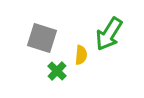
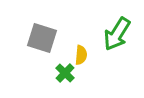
green arrow: moved 8 px right
green cross: moved 8 px right, 2 px down
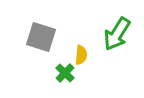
gray square: moved 1 px left, 1 px up
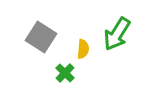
gray square: rotated 16 degrees clockwise
yellow semicircle: moved 2 px right, 6 px up
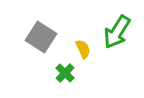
green arrow: moved 2 px up
yellow semicircle: rotated 30 degrees counterclockwise
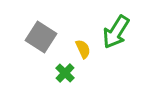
green arrow: moved 1 px left
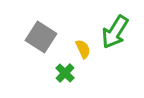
green arrow: moved 1 px left
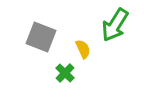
green arrow: moved 7 px up
gray square: rotated 12 degrees counterclockwise
